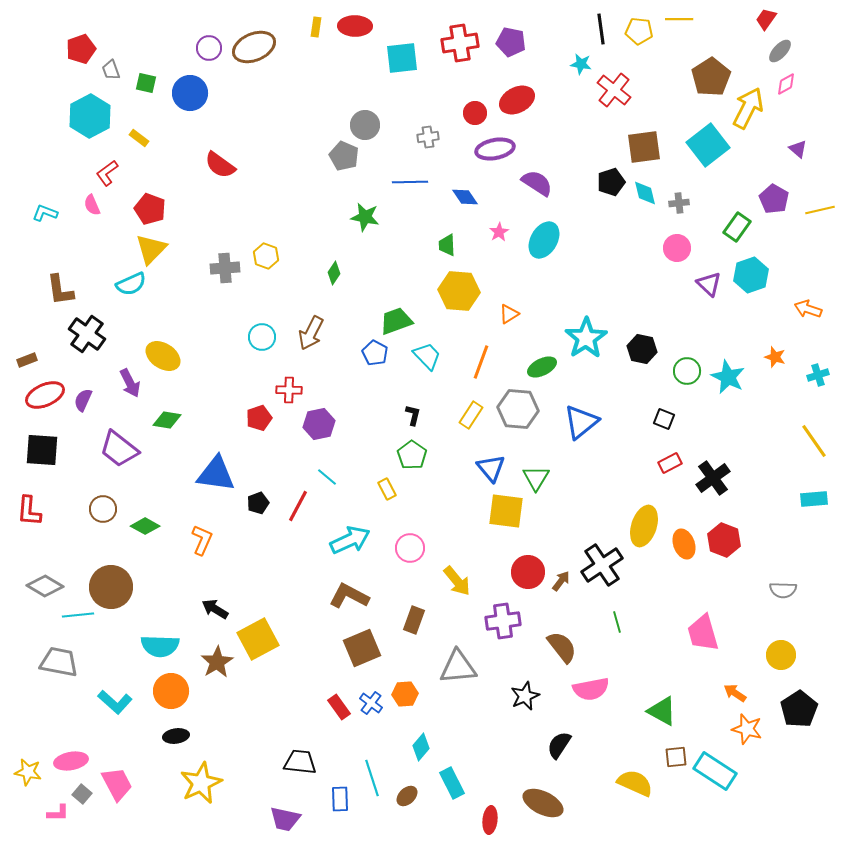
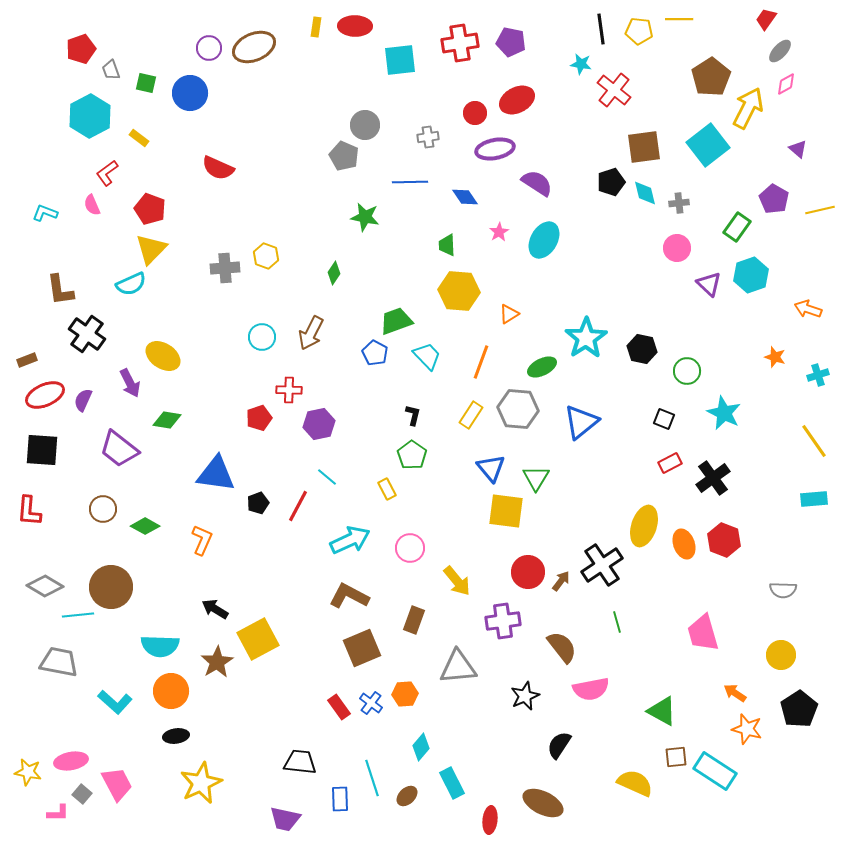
cyan square at (402, 58): moved 2 px left, 2 px down
red semicircle at (220, 165): moved 2 px left, 3 px down; rotated 12 degrees counterclockwise
cyan star at (728, 377): moved 4 px left, 36 px down
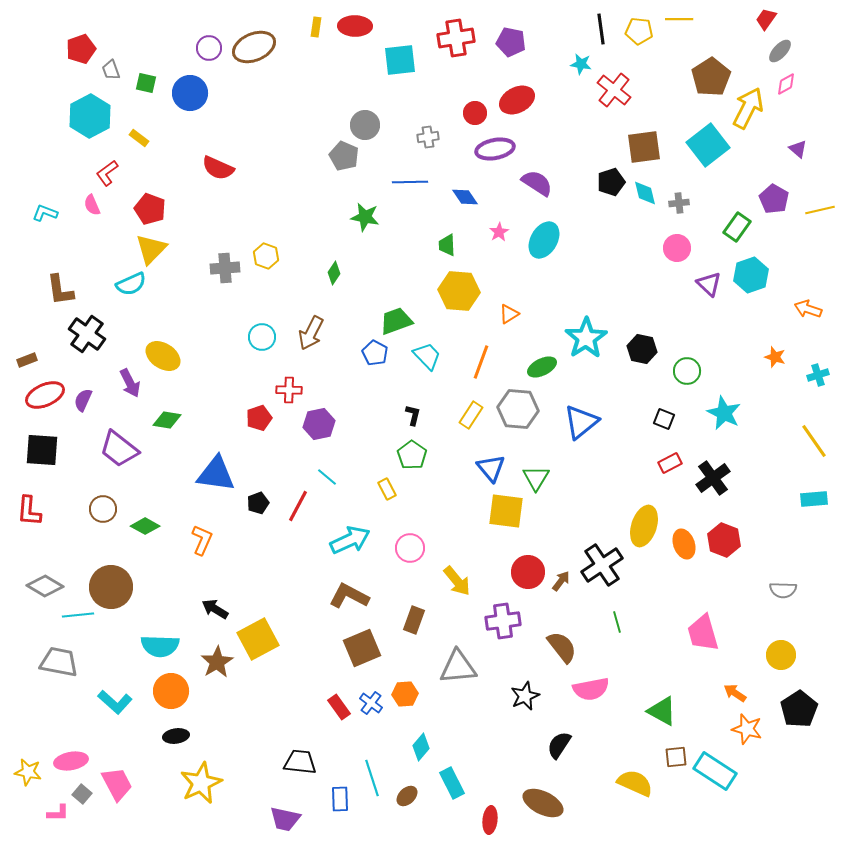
red cross at (460, 43): moved 4 px left, 5 px up
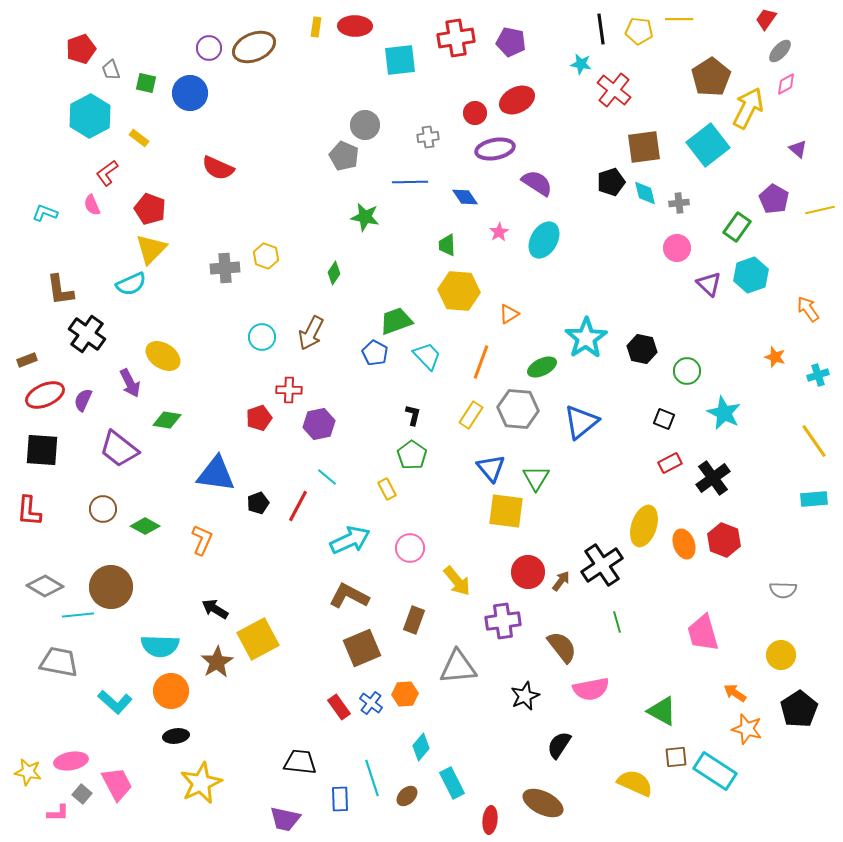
orange arrow at (808, 309): rotated 36 degrees clockwise
